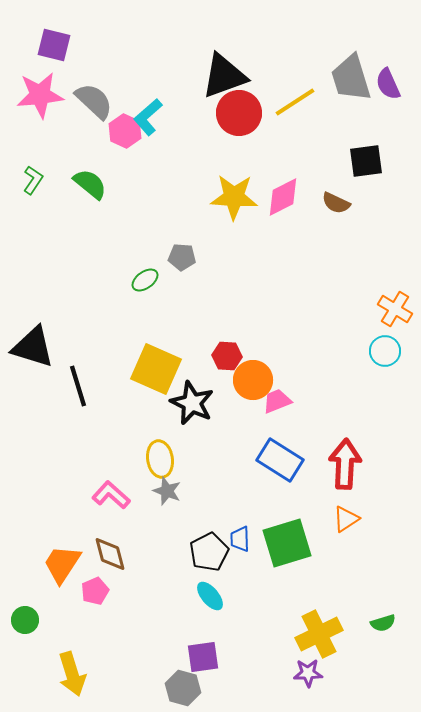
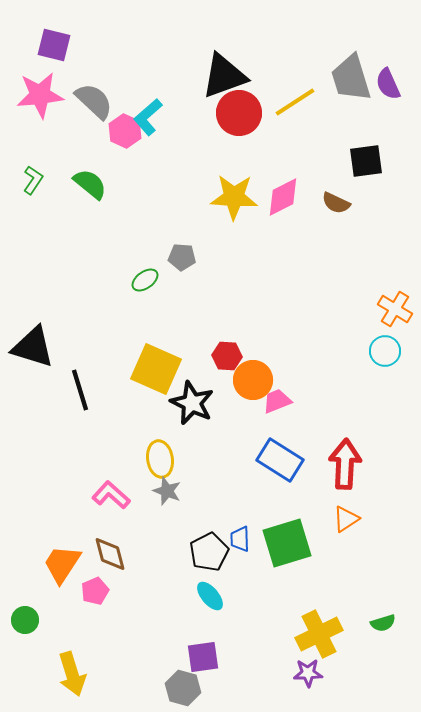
black line at (78, 386): moved 2 px right, 4 px down
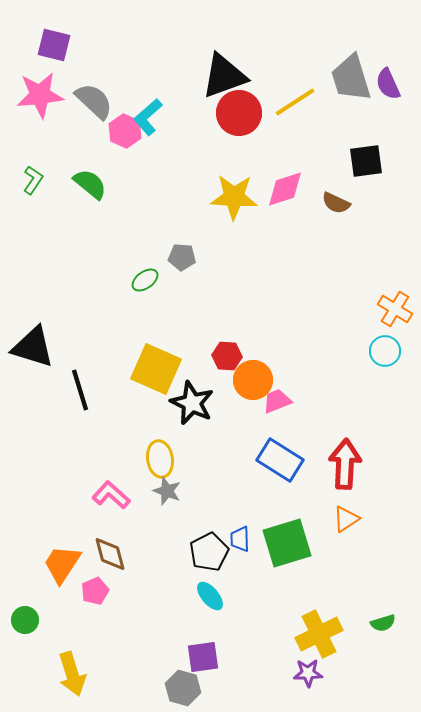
pink diamond at (283, 197): moved 2 px right, 8 px up; rotated 9 degrees clockwise
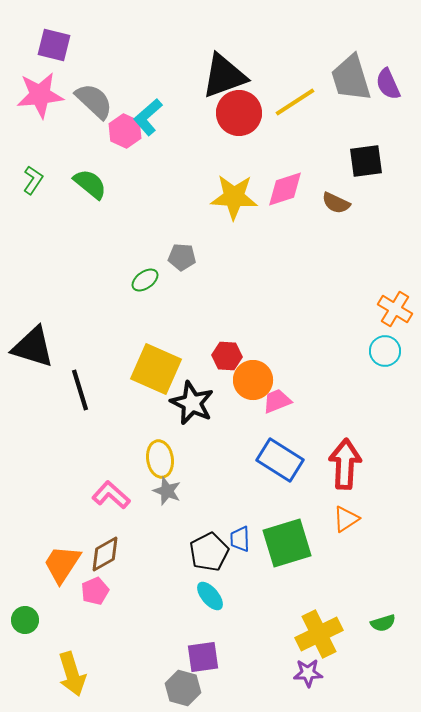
brown diamond at (110, 554): moved 5 px left; rotated 75 degrees clockwise
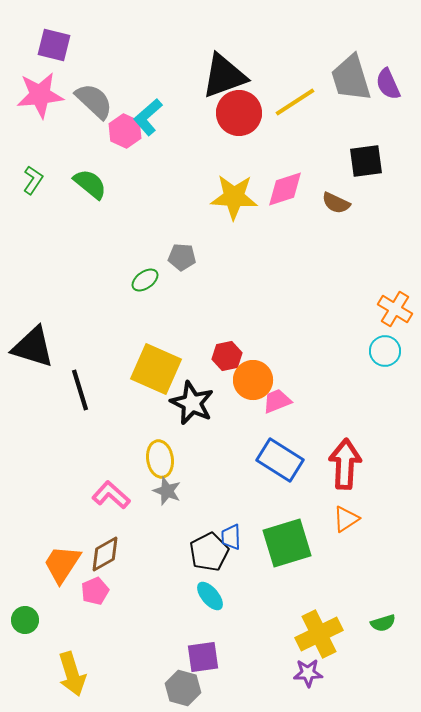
red hexagon at (227, 356): rotated 16 degrees counterclockwise
blue trapezoid at (240, 539): moved 9 px left, 2 px up
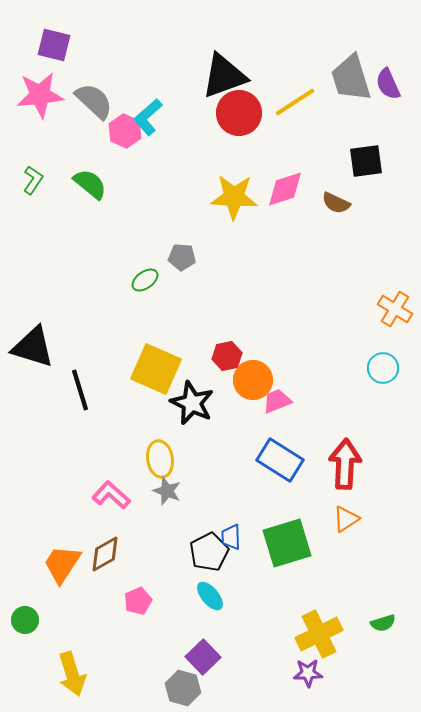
cyan circle at (385, 351): moved 2 px left, 17 px down
pink pentagon at (95, 591): moved 43 px right, 10 px down
purple square at (203, 657): rotated 36 degrees counterclockwise
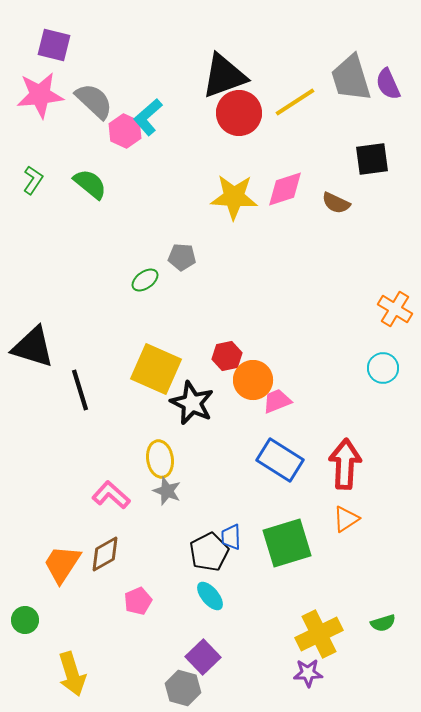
black square at (366, 161): moved 6 px right, 2 px up
